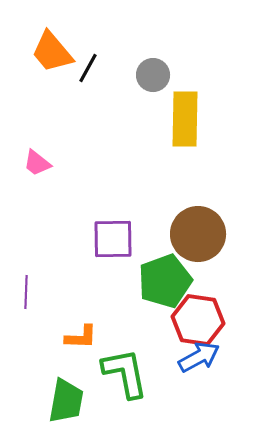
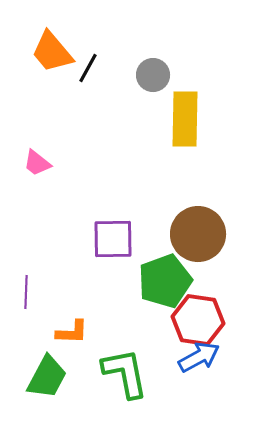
orange L-shape: moved 9 px left, 5 px up
green trapezoid: moved 19 px left, 24 px up; rotated 18 degrees clockwise
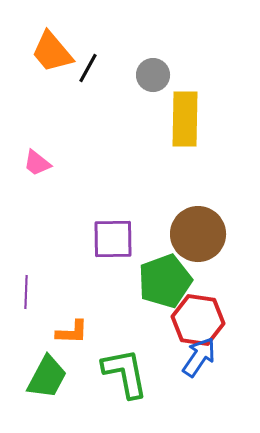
blue arrow: rotated 27 degrees counterclockwise
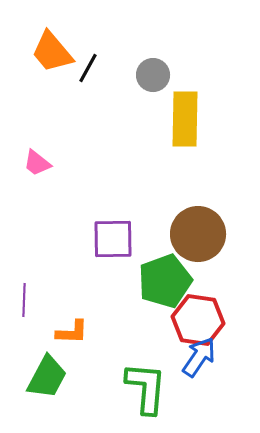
purple line: moved 2 px left, 8 px down
green L-shape: moved 21 px right, 15 px down; rotated 16 degrees clockwise
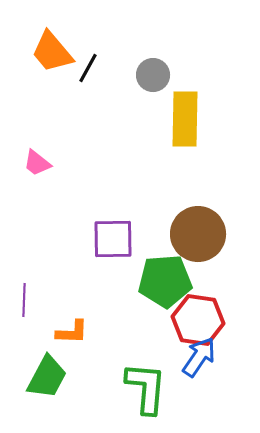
green pentagon: rotated 16 degrees clockwise
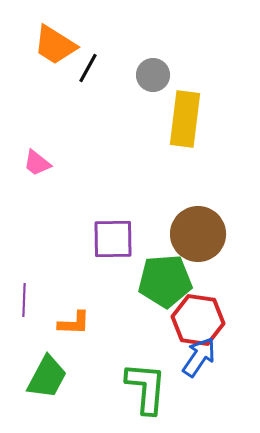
orange trapezoid: moved 3 px right, 7 px up; rotated 18 degrees counterclockwise
yellow rectangle: rotated 6 degrees clockwise
orange L-shape: moved 2 px right, 9 px up
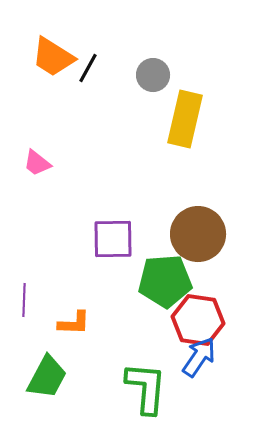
orange trapezoid: moved 2 px left, 12 px down
yellow rectangle: rotated 6 degrees clockwise
